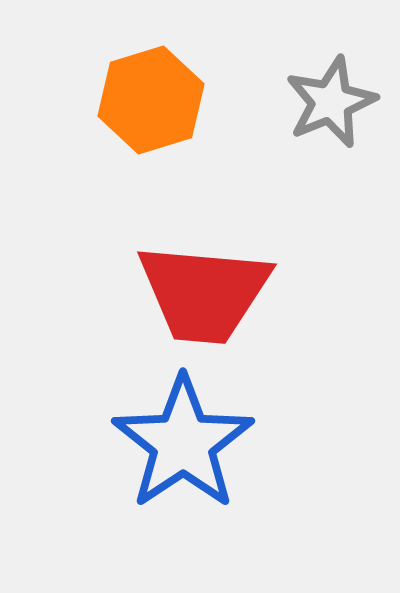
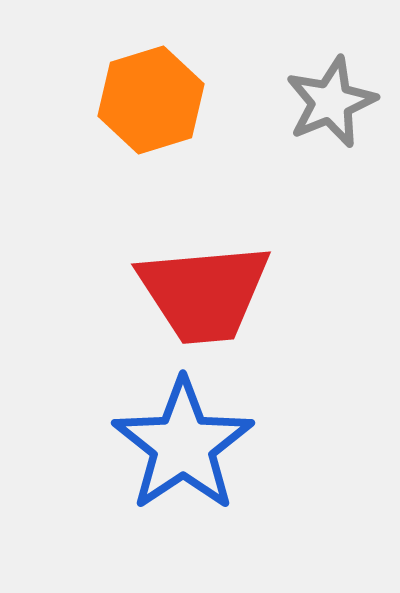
red trapezoid: rotated 10 degrees counterclockwise
blue star: moved 2 px down
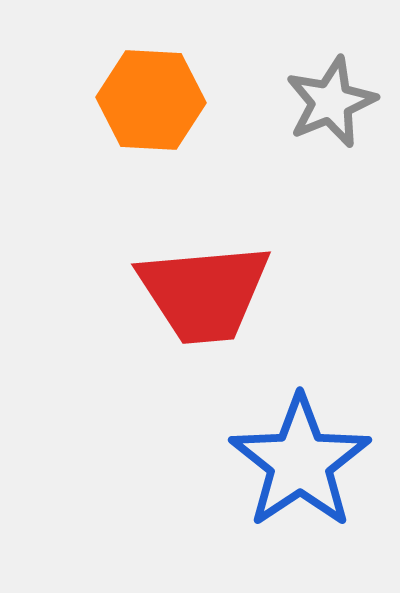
orange hexagon: rotated 20 degrees clockwise
blue star: moved 117 px right, 17 px down
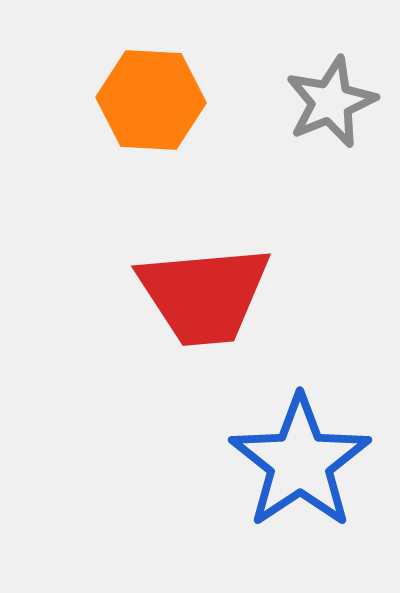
red trapezoid: moved 2 px down
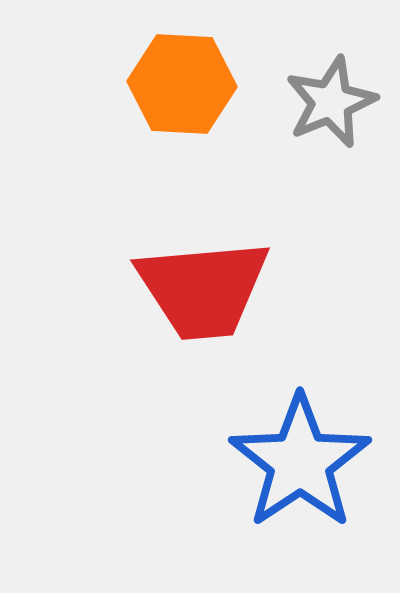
orange hexagon: moved 31 px right, 16 px up
red trapezoid: moved 1 px left, 6 px up
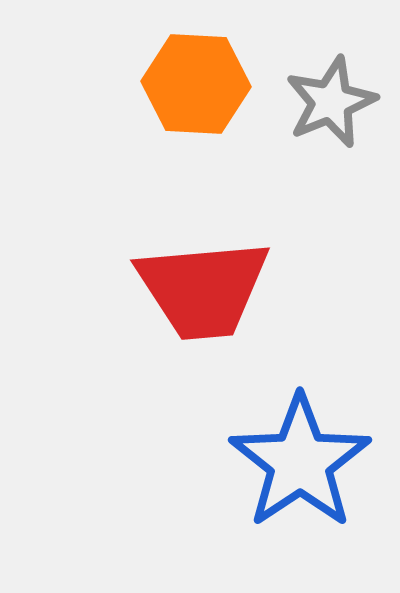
orange hexagon: moved 14 px right
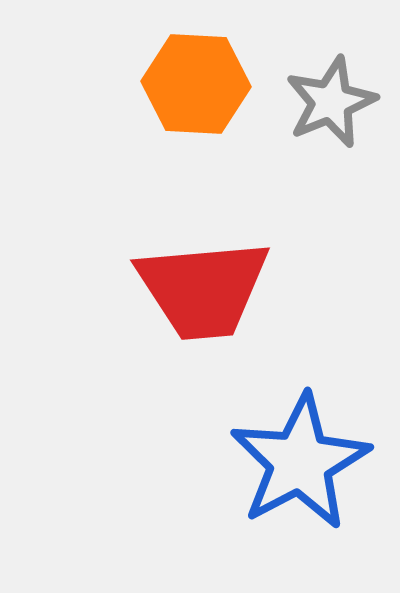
blue star: rotated 6 degrees clockwise
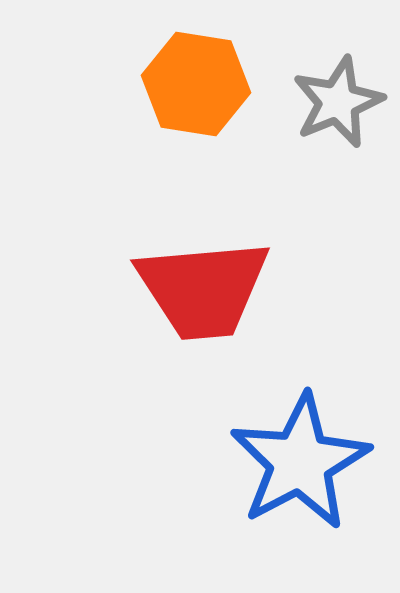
orange hexagon: rotated 6 degrees clockwise
gray star: moved 7 px right
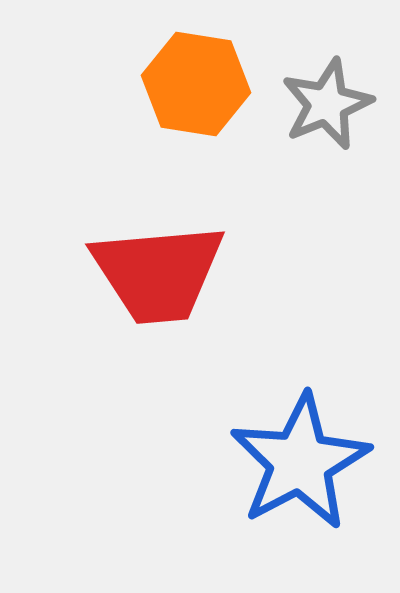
gray star: moved 11 px left, 2 px down
red trapezoid: moved 45 px left, 16 px up
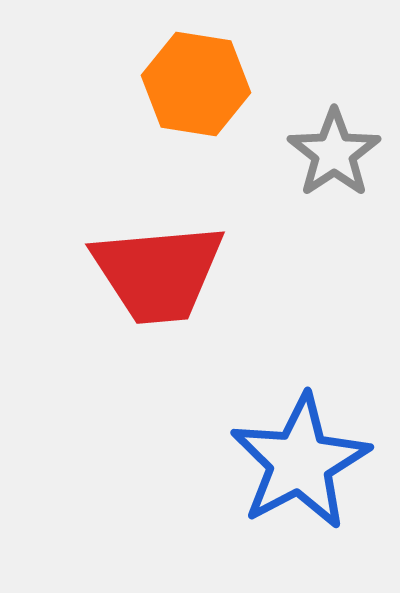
gray star: moved 7 px right, 49 px down; rotated 12 degrees counterclockwise
